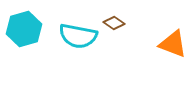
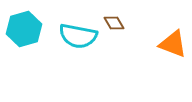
brown diamond: rotated 25 degrees clockwise
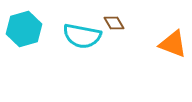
cyan semicircle: moved 4 px right
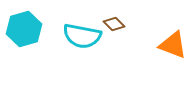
brown diamond: moved 1 px down; rotated 15 degrees counterclockwise
orange triangle: moved 1 px down
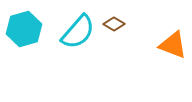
brown diamond: rotated 15 degrees counterclockwise
cyan semicircle: moved 4 px left, 4 px up; rotated 60 degrees counterclockwise
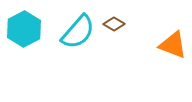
cyan hexagon: rotated 12 degrees counterclockwise
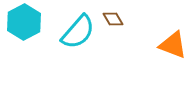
brown diamond: moved 1 px left, 5 px up; rotated 30 degrees clockwise
cyan hexagon: moved 7 px up
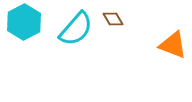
cyan semicircle: moved 2 px left, 3 px up
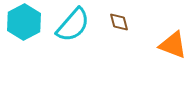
brown diamond: moved 6 px right, 3 px down; rotated 15 degrees clockwise
cyan semicircle: moved 3 px left, 4 px up
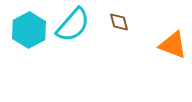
cyan hexagon: moved 5 px right, 8 px down
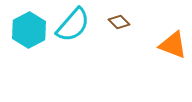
brown diamond: rotated 30 degrees counterclockwise
